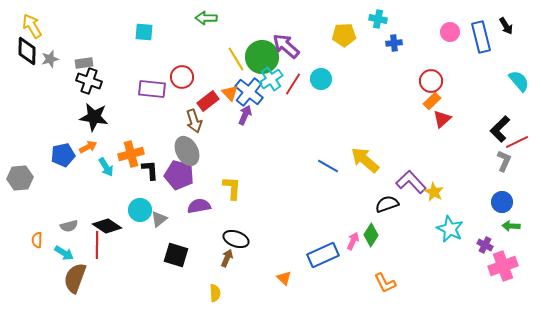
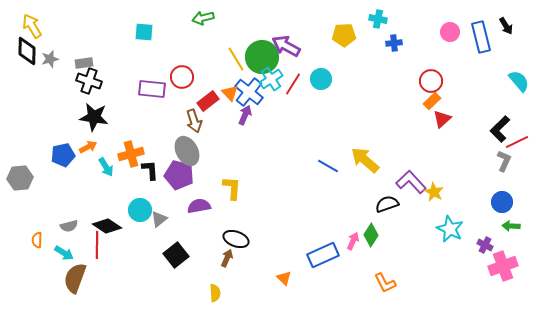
green arrow at (206, 18): moved 3 px left; rotated 15 degrees counterclockwise
purple arrow at (286, 46): rotated 12 degrees counterclockwise
black square at (176, 255): rotated 35 degrees clockwise
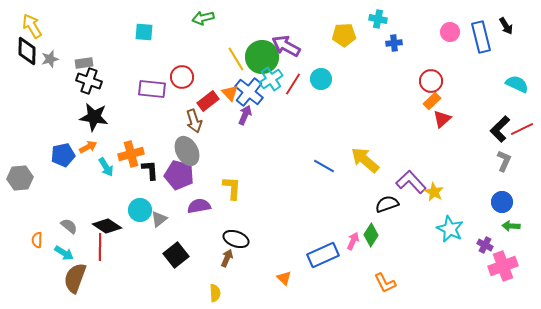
cyan semicircle at (519, 81): moved 2 px left, 3 px down; rotated 25 degrees counterclockwise
red line at (517, 142): moved 5 px right, 13 px up
blue line at (328, 166): moved 4 px left
gray semicircle at (69, 226): rotated 126 degrees counterclockwise
red line at (97, 245): moved 3 px right, 2 px down
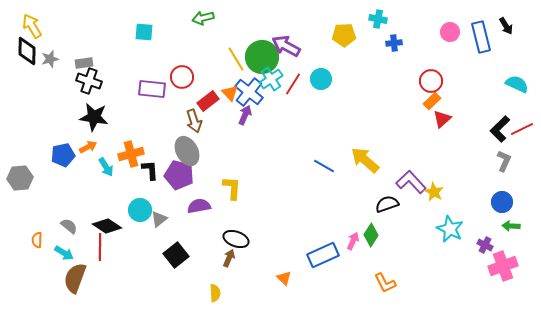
brown arrow at (227, 258): moved 2 px right
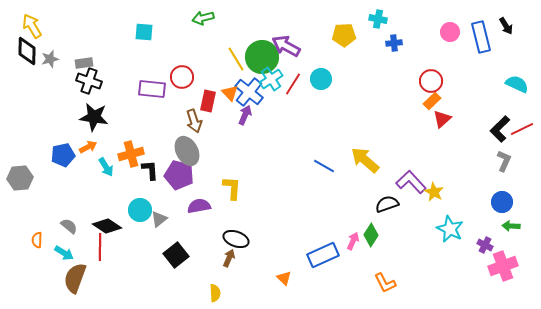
red rectangle at (208, 101): rotated 40 degrees counterclockwise
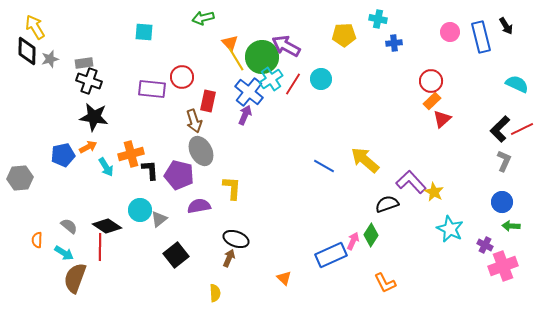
yellow arrow at (32, 26): moved 3 px right, 1 px down
orange triangle at (230, 93): moved 50 px up
gray ellipse at (187, 151): moved 14 px right
blue rectangle at (323, 255): moved 8 px right
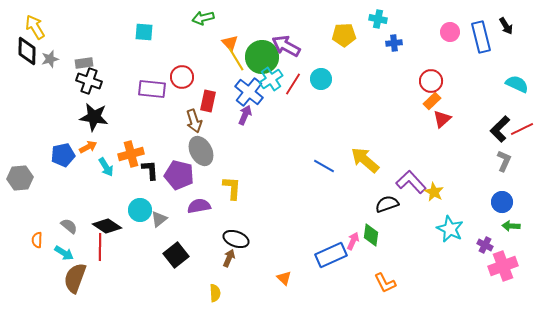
green diamond at (371, 235): rotated 25 degrees counterclockwise
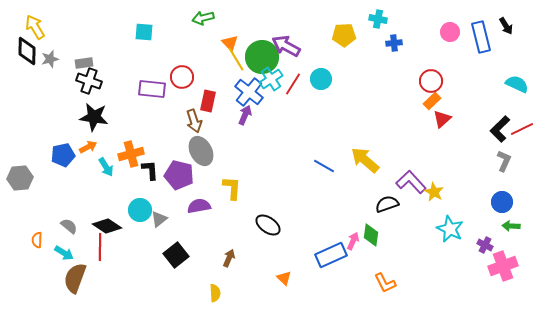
black ellipse at (236, 239): moved 32 px right, 14 px up; rotated 15 degrees clockwise
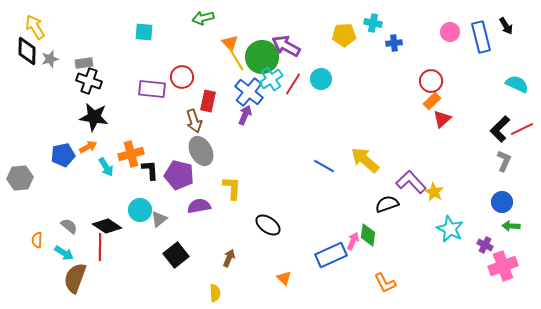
cyan cross at (378, 19): moved 5 px left, 4 px down
green diamond at (371, 235): moved 3 px left
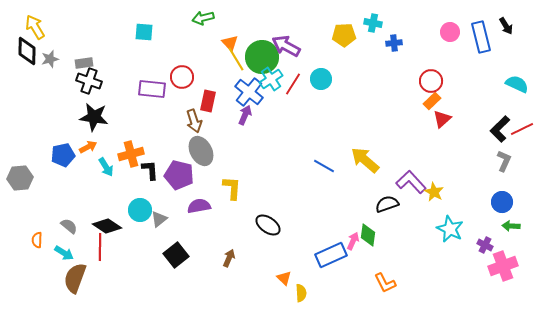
yellow semicircle at (215, 293): moved 86 px right
